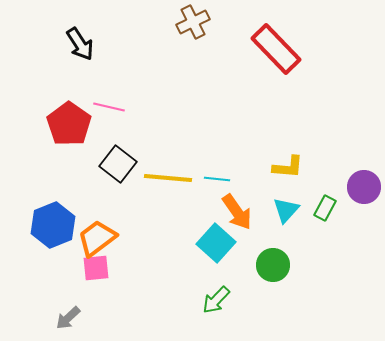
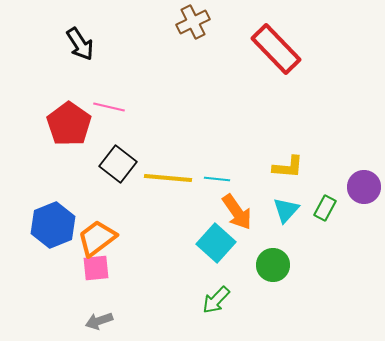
gray arrow: moved 31 px right, 3 px down; rotated 24 degrees clockwise
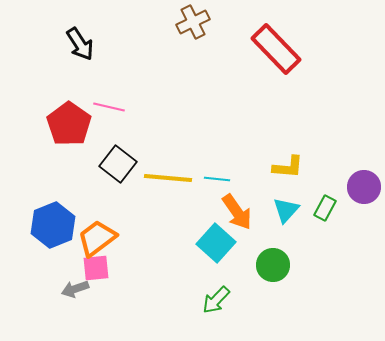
gray arrow: moved 24 px left, 32 px up
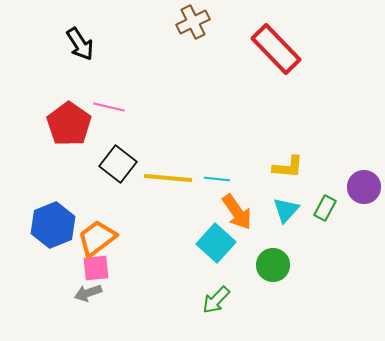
gray arrow: moved 13 px right, 4 px down
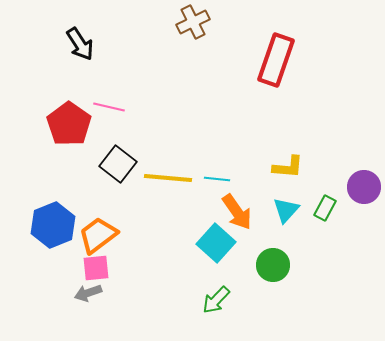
red rectangle: moved 11 px down; rotated 63 degrees clockwise
orange trapezoid: moved 1 px right, 3 px up
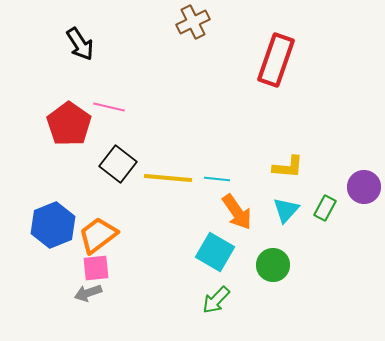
cyan square: moved 1 px left, 9 px down; rotated 12 degrees counterclockwise
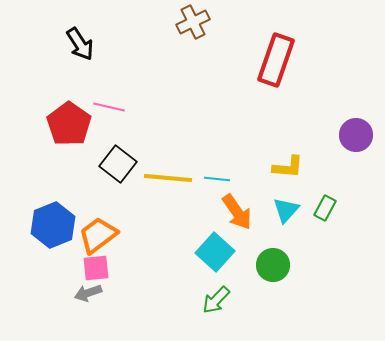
purple circle: moved 8 px left, 52 px up
cyan square: rotated 12 degrees clockwise
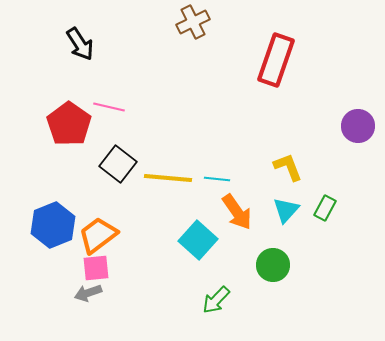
purple circle: moved 2 px right, 9 px up
yellow L-shape: rotated 116 degrees counterclockwise
cyan square: moved 17 px left, 12 px up
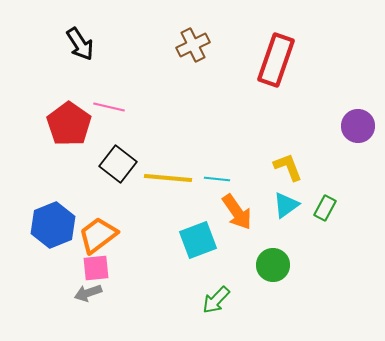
brown cross: moved 23 px down
cyan triangle: moved 5 px up; rotated 12 degrees clockwise
cyan square: rotated 27 degrees clockwise
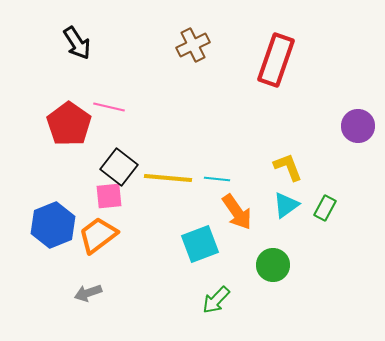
black arrow: moved 3 px left, 1 px up
black square: moved 1 px right, 3 px down
cyan square: moved 2 px right, 4 px down
pink square: moved 13 px right, 72 px up
